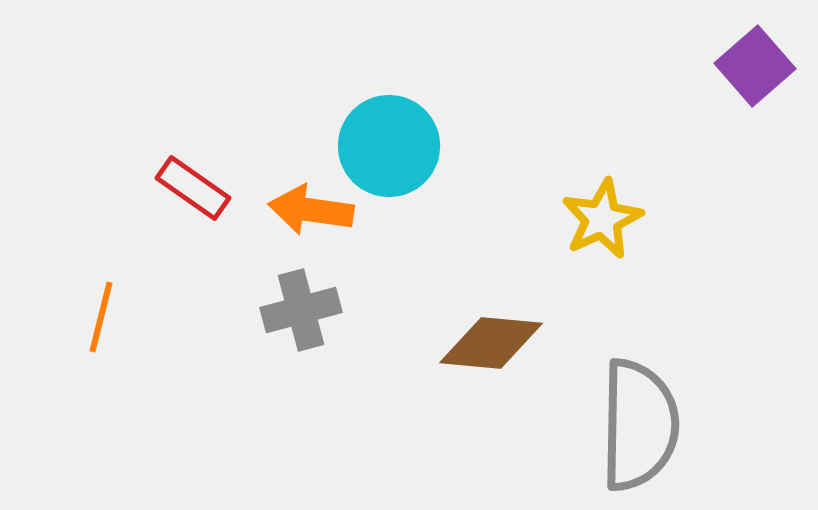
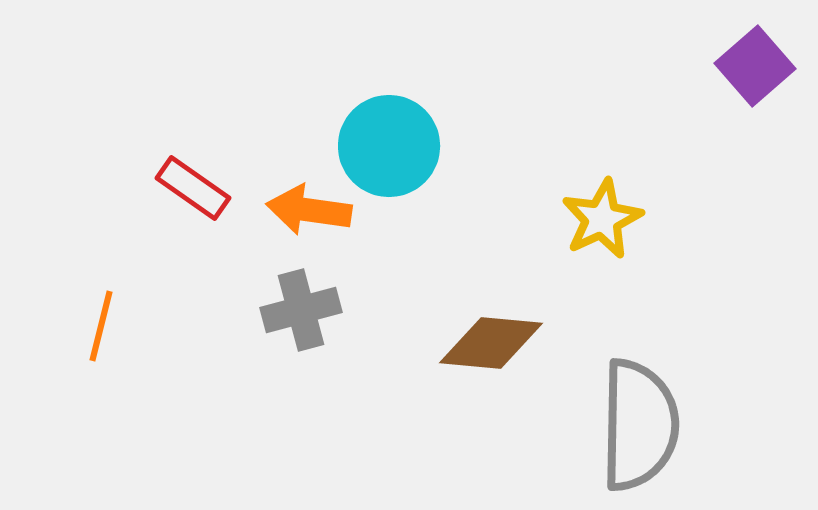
orange arrow: moved 2 px left
orange line: moved 9 px down
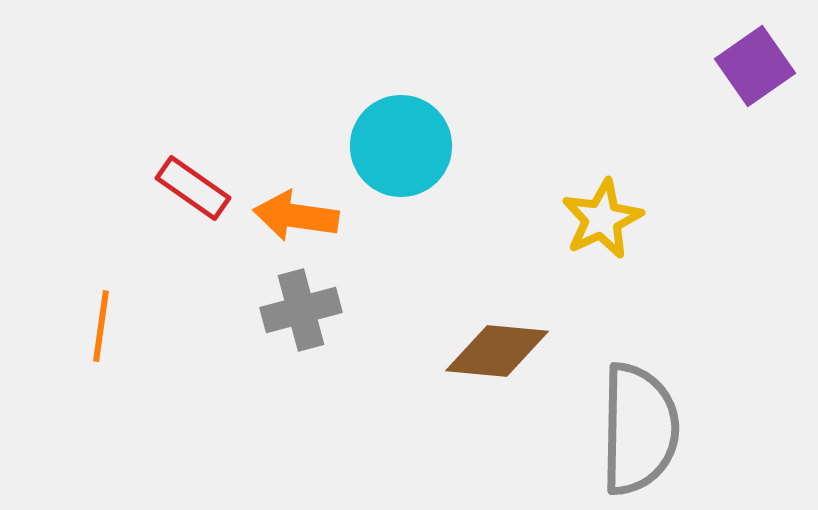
purple square: rotated 6 degrees clockwise
cyan circle: moved 12 px right
orange arrow: moved 13 px left, 6 px down
orange line: rotated 6 degrees counterclockwise
brown diamond: moved 6 px right, 8 px down
gray semicircle: moved 4 px down
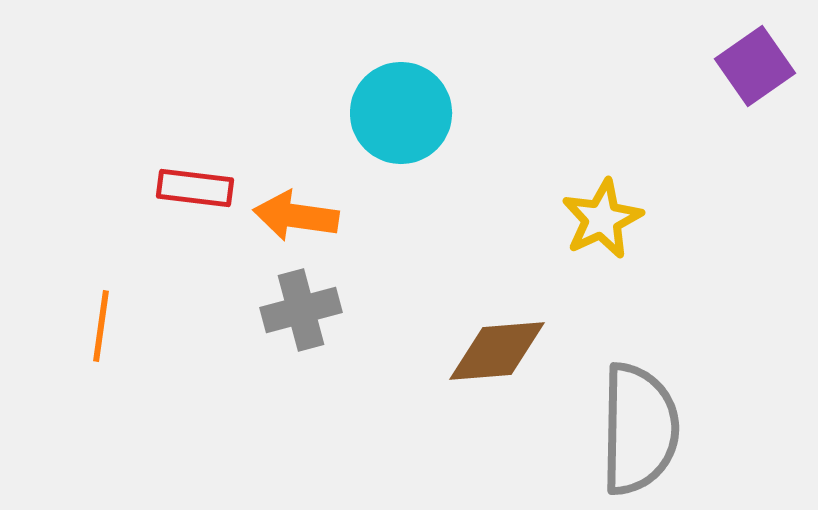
cyan circle: moved 33 px up
red rectangle: moved 2 px right; rotated 28 degrees counterclockwise
brown diamond: rotated 10 degrees counterclockwise
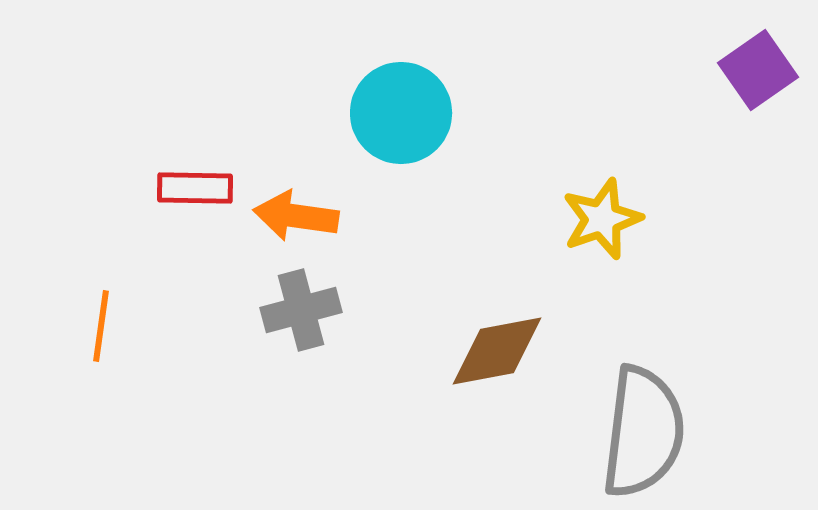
purple square: moved 3 px right, 4 px down
red rectangle: rotated 6 degrees counterclockwise
yellow star: rotated 6 degrees clockwise
brown diamond: rotated 6 degrees counterclockwise
gray semicircle: moved 4 px right, 3 px down; rotated 6 degrees clockwise
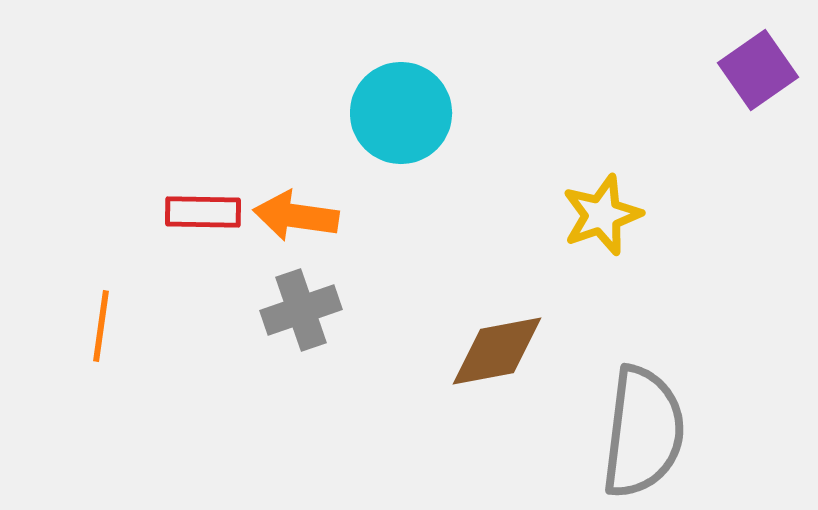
red rectangle: moved 8 px right, 24 px down
yellow star: moved 4 px up
gray cross: rotated 4 degrees counterclockwise
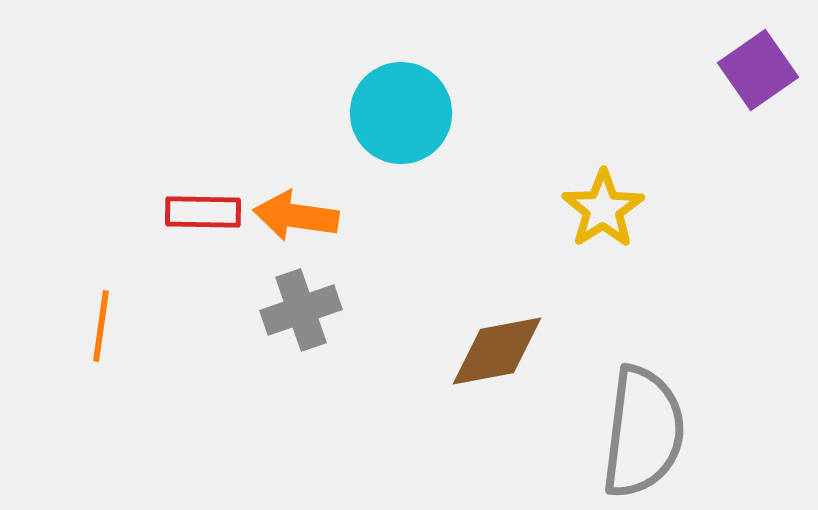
yellow star: moved 1 px right, 6 px up; rotated 14 degrees counterclockwise
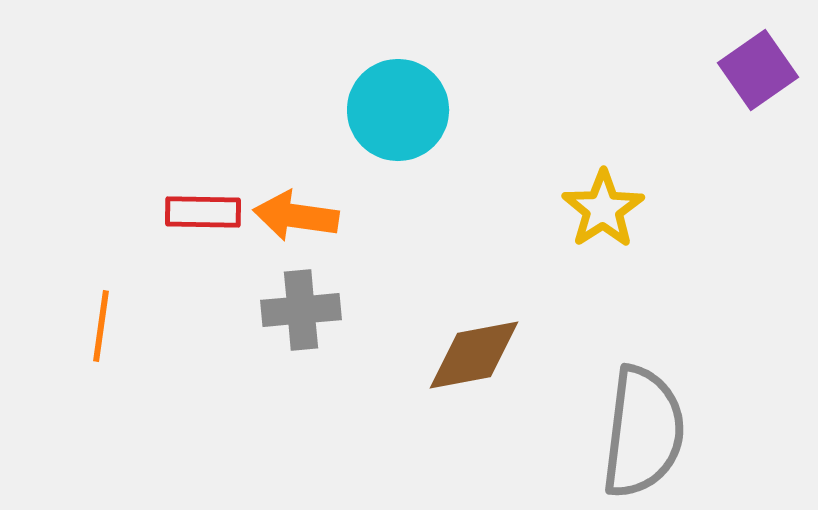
cyan circle: moved 3 px left, 3 px up
gray cross: rotated 14 degrees clockwise
brown diamond: moved 23 px left, 4 px down
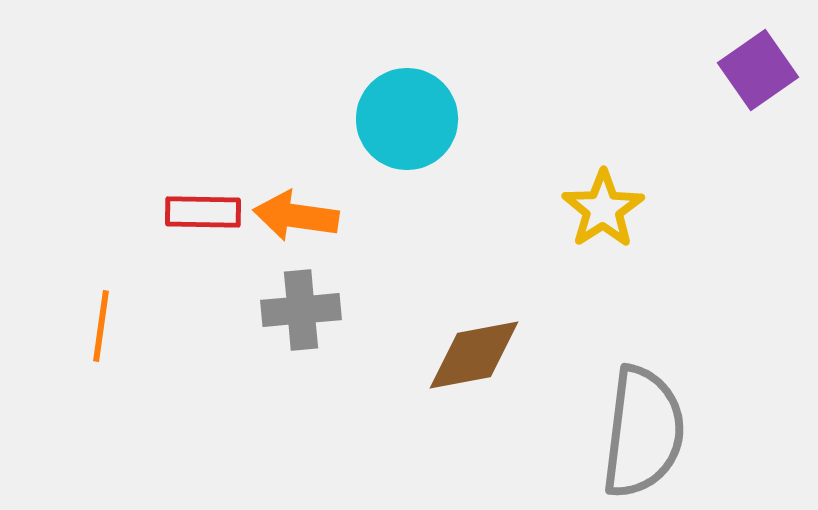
cyan circle: moved 9 px right, 9 px down
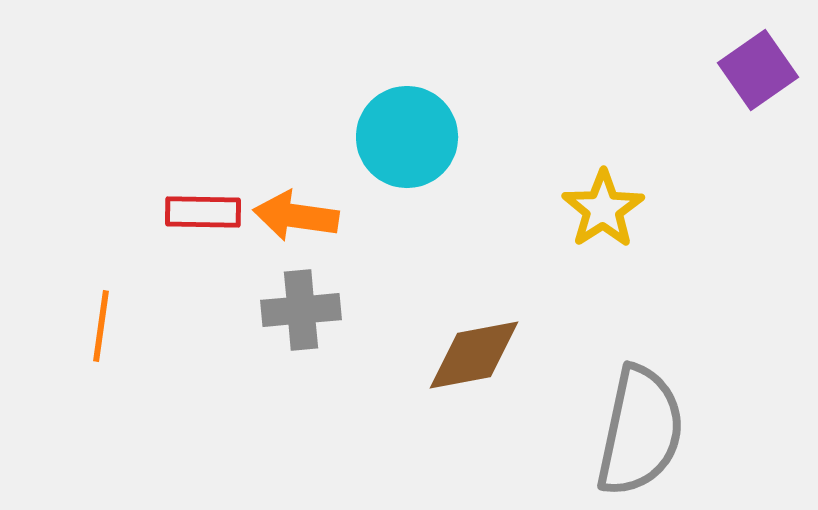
cyan circle: moved 18 px down
gray semicircle: moved 3 px left, 1 px up; rotated 5 degrees clockwise
